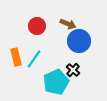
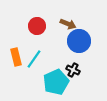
black cross: rotated 16 degrees counterclockwise
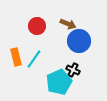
cyan pentagon: moved 3 px right
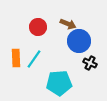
red circle: moved 1 px right, 1 px down
orange rectangle: moved 1 px down; rotated 12 degrees clockwise
black cross: moved 17 px right, 7 px up
cyan pentagon: moved 1 px down; rotated 20 degrees clockwise
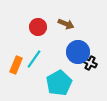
brown arrow: moved 2 px left
blue circle: moved 1 px left, 11 px down
orange rectangle: moved 7 px down; rotated 24 degrees clockwise
cyan pentagon: rotated 25 degrees counterclockwise
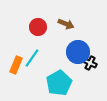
cyan line: moved 2 px left, 1 px up
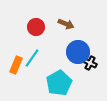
red circle: moved 2 px left
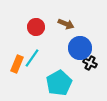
blue circle: moved 2 px right, 4 px up
orange rectangle: moved 1 px right, 1 px up
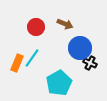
brown arrow: moved 1 px left
orange rectangle: moved 1 px up
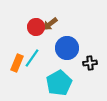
brown arrow: moved 15 px left; rotated 119 degrees clockwise
blue circle: moved 13 px left
black cross: rotated 32 degrees counterclockwise
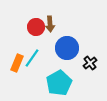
brown arrow: rotated 56 degrees counterclockwise
black cross: rotated 32 degrees counterclockwise
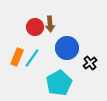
red circle: moved 1 px left
orange rectangle: moved 6 px up
